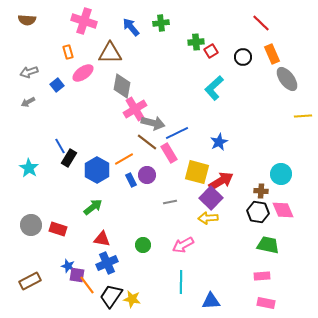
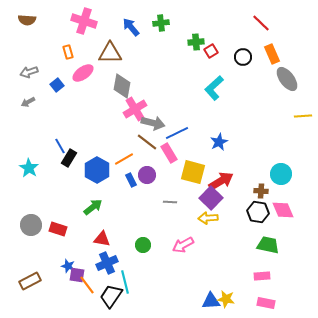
yellow square at (197, 172): moved 4 px left
gray line at (170, 202): rotated 16 degrees clockwise
cyan line at (181, 282): moved 56 px left; rotated 15 degrees counterclockwise
yellow star at (132, 299): moved 94 px right
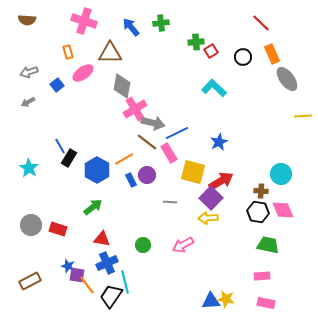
cyan L-shape at (214, 88): rotated 85 degrees clockwise
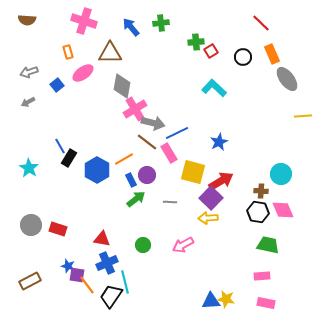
green arrow at (93, 207): moved 43 px right, 8 px up
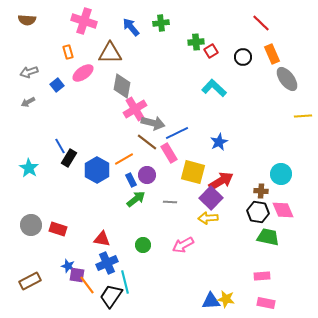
green trapezoid at (268, 245): moved 8 px up
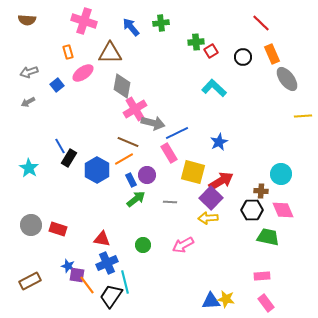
brown line at (147, 142): moved 19 px left; rotated 15 degrees counterclockwise
black hexagon at (258, 212): moved 6 px left, 2 px up; rotated 10 degrees counterclockwise
pink rectangle at (266, 303): rotated 42 degrees clockwise
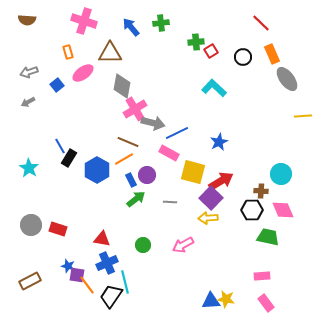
pink rectangle at (169, 153): rotated 30 degrees counterclockwise
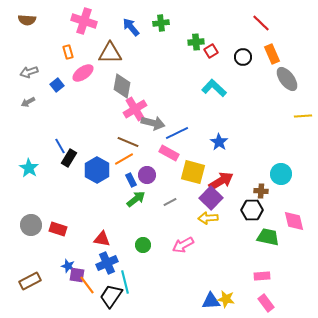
blue star at (219, 142): rotated 12 degrees counterclockwise
gray line at (170, 202): rotated 32 degrees counterclockwise
pink diamond at (283, 210): moved 11 px right, 11 px down; rotated 10 degrees clockwise
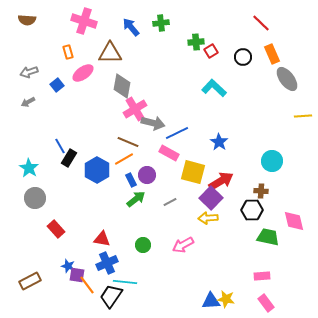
cyan circle at (281, 174): moved 9 px left, 13 px up
gray circle at (31, 225): moved 4 px right, 27 px up
red rectangle at (58, 229): moved 2 px left; rotated 30 degrees clockwise
cyan line at (125, 282): rotated 70 degrees counterclockwise
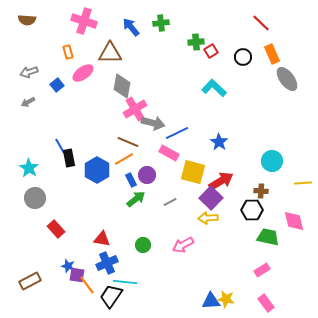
yellow line at (303, 116): moved 67 px down
black rectangle at (69, 158): rotated 42 degrees counterclockwise
pink rectangle at (262, 276): moved 6 px up; rotated 28 degrees counterclockwise
